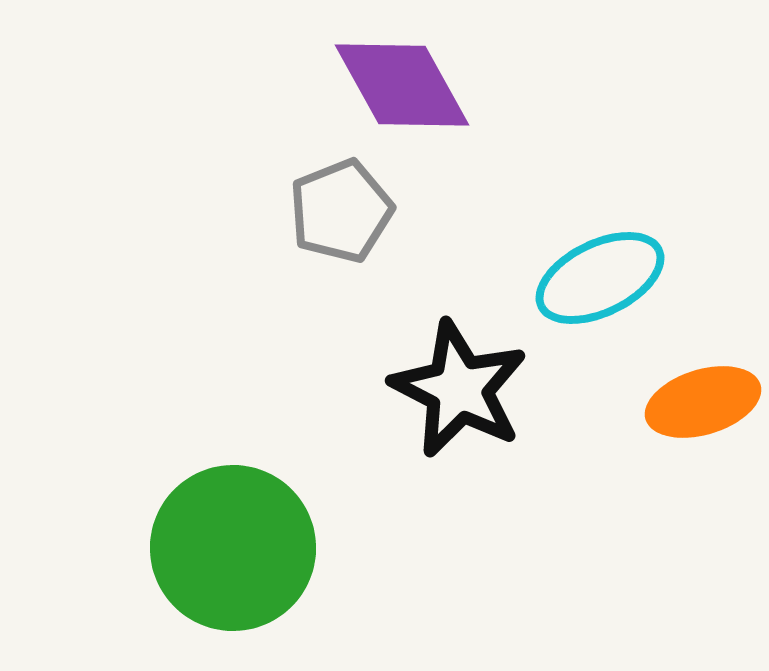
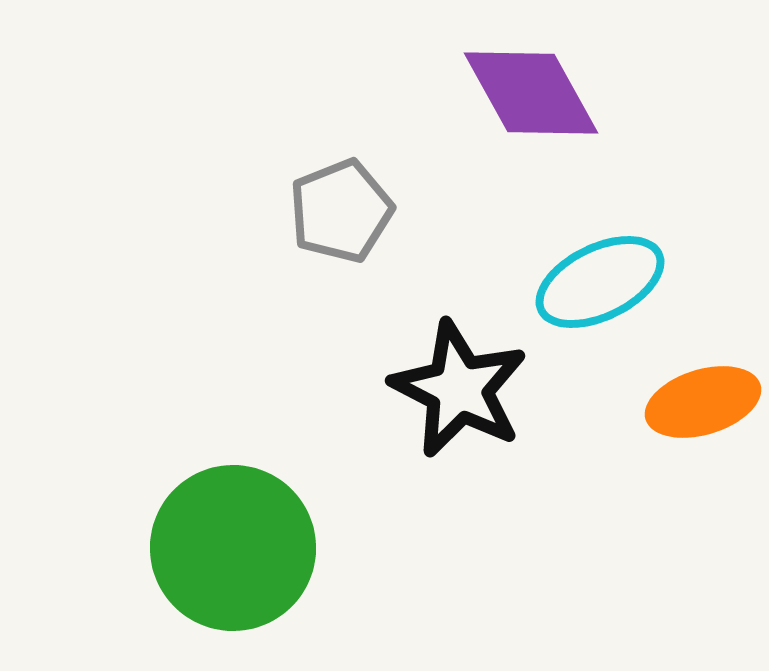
purple diamond: moved 129 px right, 8 px down
cyan ellipse: moved 4 px down
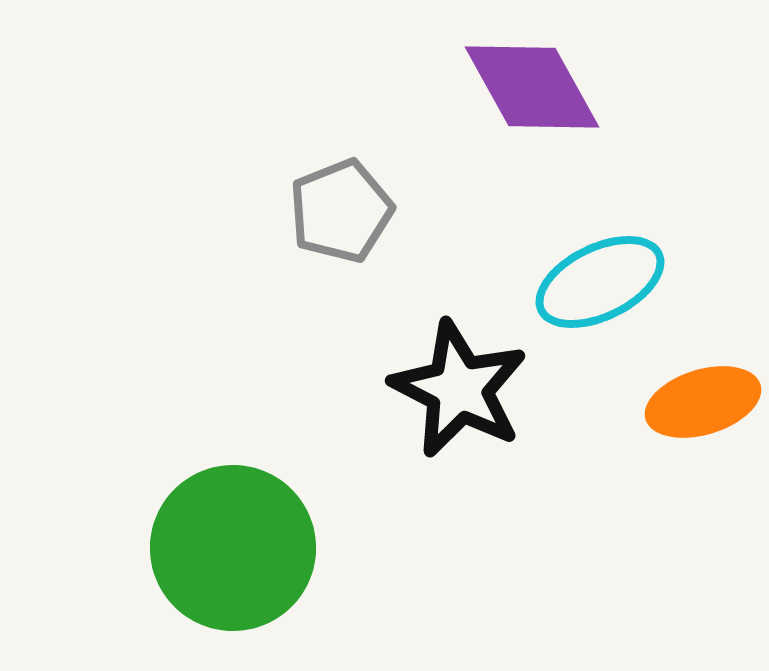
purple diamond: moved 1 px right, 6 px up
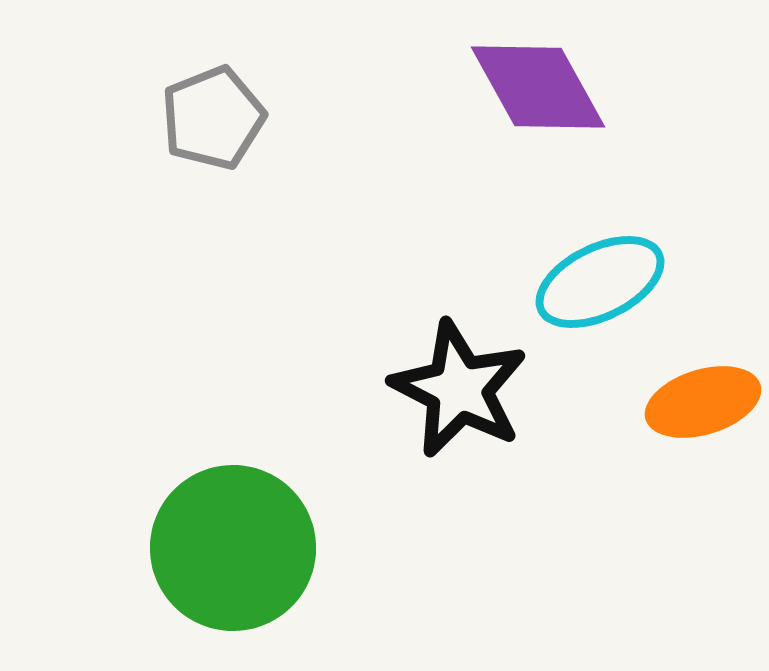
purple diamond: moved 6 px right
gray pentagon: moved 128 px left, 93 px up
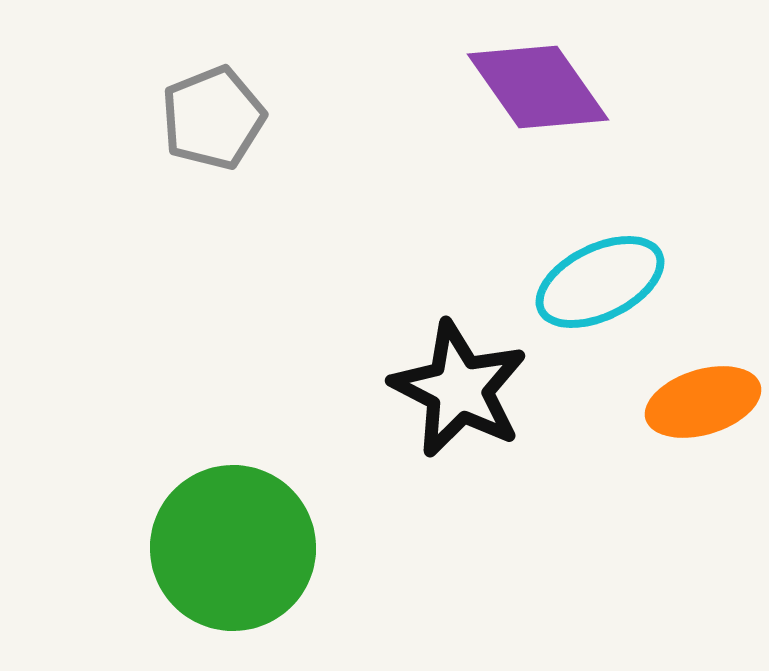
purple diamond: rotated 6 degrees counterclockwise
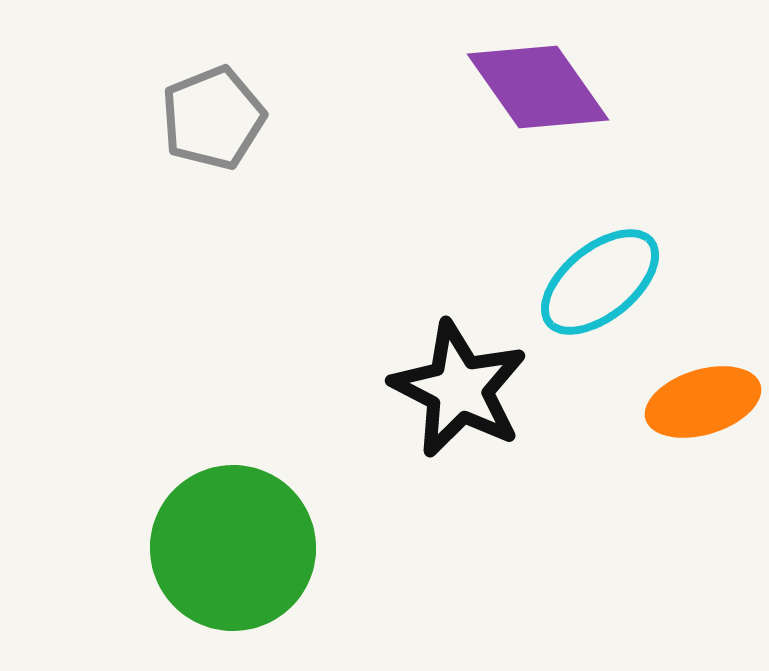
cyan ellipse: rotated 13 degrees counterclockwise
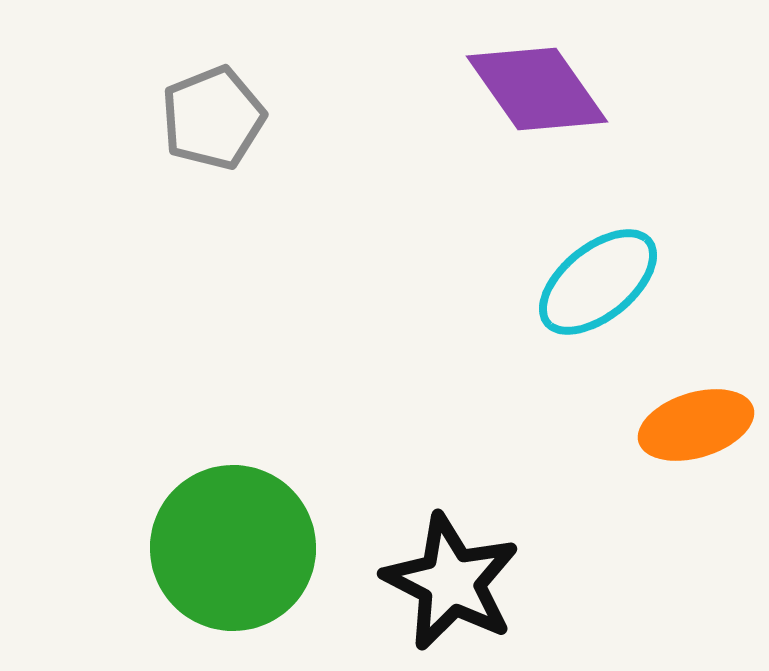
purple diamond: moved 1 px left, 2 px down
cyan ellipse: moved 2 px left
black star: moved 8 px left, 193 px down
orange ellipse: moved 7 px left, 23 px down
